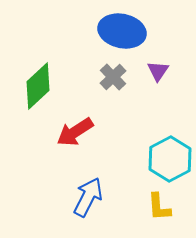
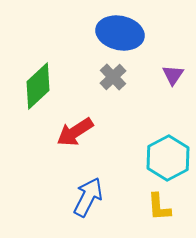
blue ellipse: moved 2 px left, 2 px down
purple triangle: moved 15 px right, 4 px down
cyan hexagon: moved 2 px left, 1 px up
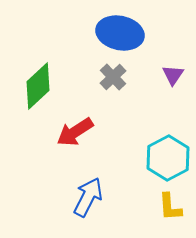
yellow L-shape: moved 11 px right
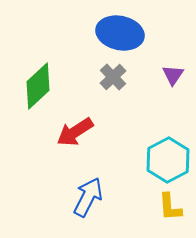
cyan hexagon: moved 2 px down
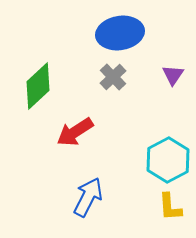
blue ellipse: rotated 21 degrees counterclockwise
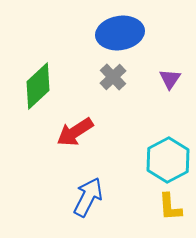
purple triangle: moved 3 px left, 4 px down
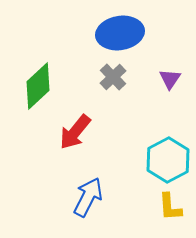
red arrow: rotated 18 degrees counterclockwise
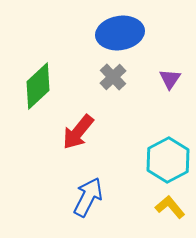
red arrow: moved 3 px right
yellow L-shape: rotated 144 degrees clockwise
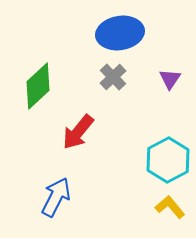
blue arrow: moved 32 px left
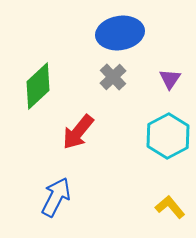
cyan hexagon: moved 24 px up
